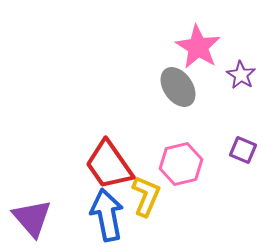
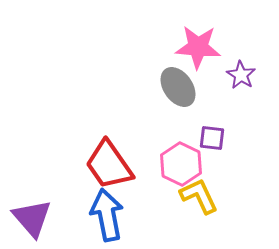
pink star: rotated 27 degrees counterclockwise
purple square: moved 31 px left, 12 px up; rotated 16 degrees counterclockwise
pink hexagon: rotated 21 degrees counterclockwise
yellow L-shape: moved 53 px right; rotated 48 degrees counterclockwise
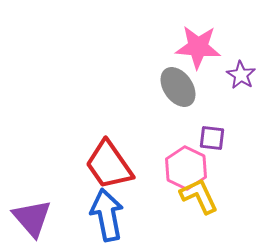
pink hexagon: moved 5 px right, 4 px down
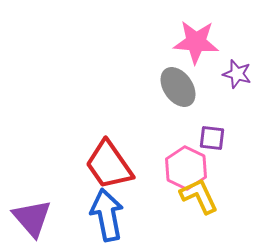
pink star: moved 2 px left, 5 px up
purple star: moved 4 px left, 1 px up; rotated 16 degrees counterclockwise
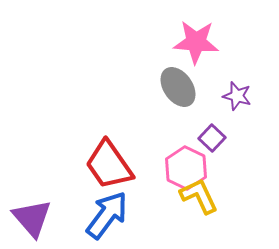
purple star: moved 22 px down
purple square: rotated 36 degrees clockwise
blue arrow: rotated 48 degrees clockwise
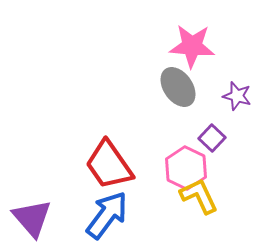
pink star: moved 4 px left, 4 px down
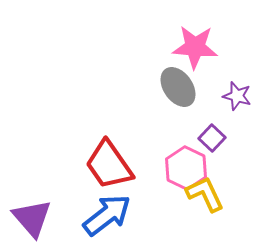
pink star: moved 3 px right, 1 px down
yellow L-shape: moved 6 px right, 2 px up
blue arrow: rotated 15 degrees clockwise
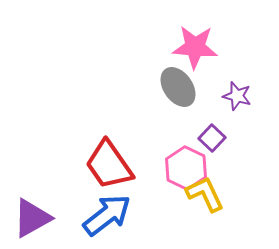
purple triangle: rotated 42 degrees clockwise
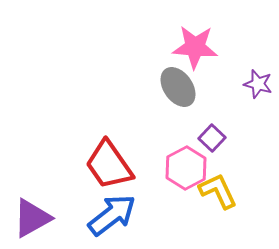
purple star: moved 21 px right, 12 px up
pink hexagon: rotated 6 degrees clockwise
yellow L-shape: moved 13 px right, 3 px up
blue arrow: moved 5 px right
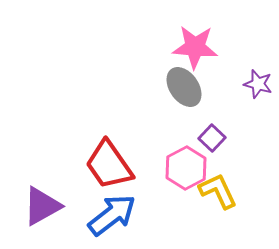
gray ellipse: moved 6 px right
purple triangle: moved 10 px right, 12 px up
